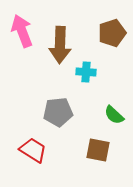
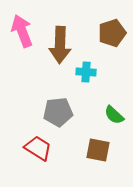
red trapezoid: moved 5 px right, 2 px up
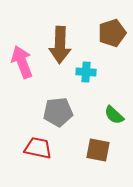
pink arrow: moved 31 px down
red trapezoid: rotated 20 degrees counterclockwise
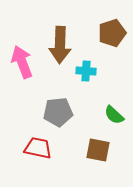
cyan cross: moved 1 px up
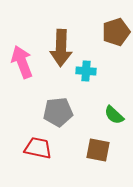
brown pentagon: moved 4 px right, 1 px up
brown arrow: moved 1 px right, 3 px down
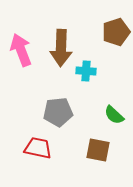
pink arrow: moved 1 px left, 12 px up
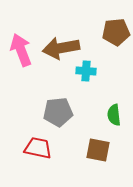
brown pentagon: rotated 12 degrees clockwise
brown arrow: rotated 78 degrees clockwise
green semicircle: rotated 40 degrees clockwise
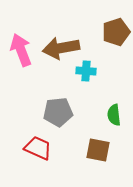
brown pentagon: rotated 12 degrees counterclockwise
red trapezoid: rotated 12 degrees clockwise
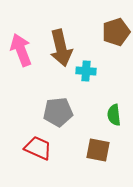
brown arrow: rotated 93 degrees counterclockwise
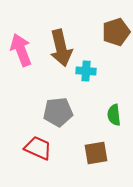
brown square: moved 2 px left, 3 px down; rotated 20 degrees counterclockwise
